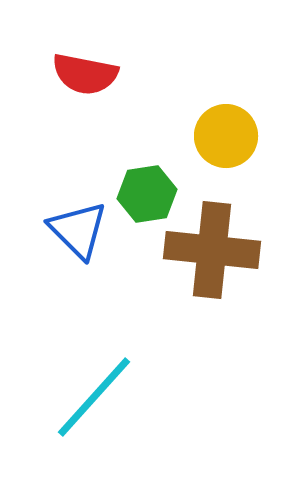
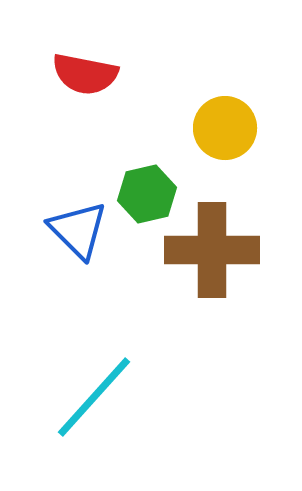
yellow circle: moved 1 px left, 8 px up
green hexagon: rotated 4 degrees counterclockwise
brown cross: rotated 6 degrees counterclockwise
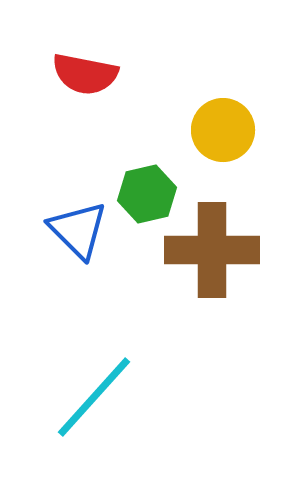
yellow circle: moved 2 px left, 2 px down
